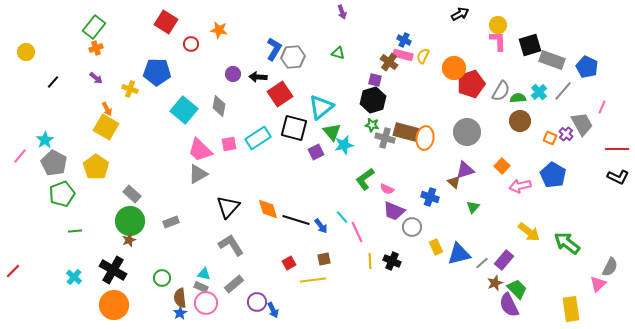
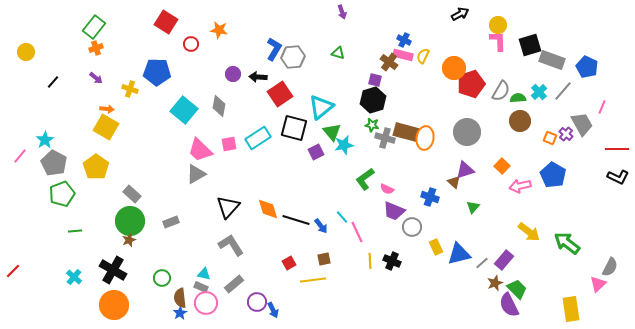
orange arrow at (107, 109): rotated 56 degrees counterclockwise
gray triangle at (198, 174): moved 2 px left
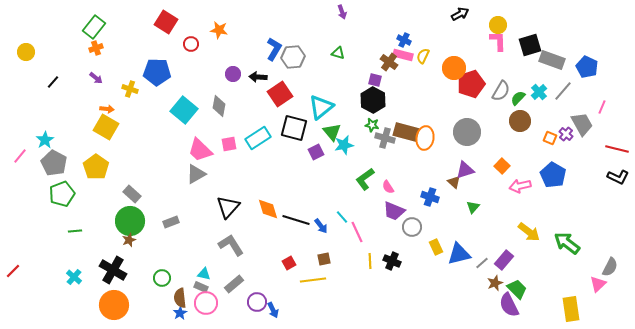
green semicircle at (518, 98): rotated 42 degrees counterclockwise
black hexagon at (373, 100): rotated 15 degrees counterclockwise
red line at (617, 149): rotated 15 degrees clockwise
pink semicircle at (387, 189): moved 1 px right, 2 px up; rotated 32 degrees clockwise
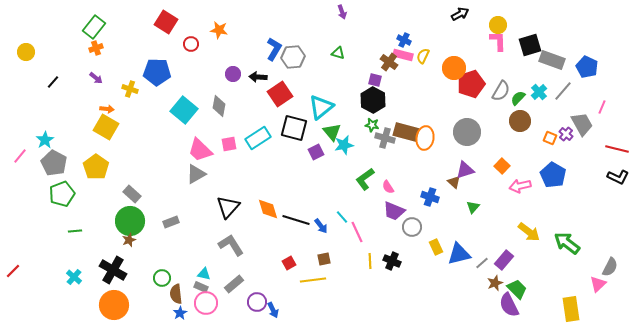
brown semicircle at (180, 298): moved 4 px left, 4 px up
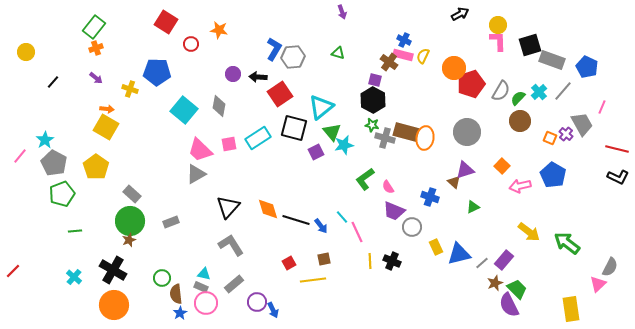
green triangle at (473, 207): rotated 24 degrees clockwise
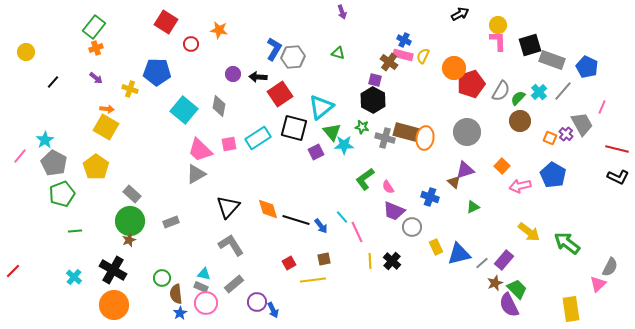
green star at (372, 125): moved 10 px left, 2 px down
cyan star at (344, 145): rotated 12 degrees clockwise
black cross at (392, 261): rotated 18 degrees clockwise
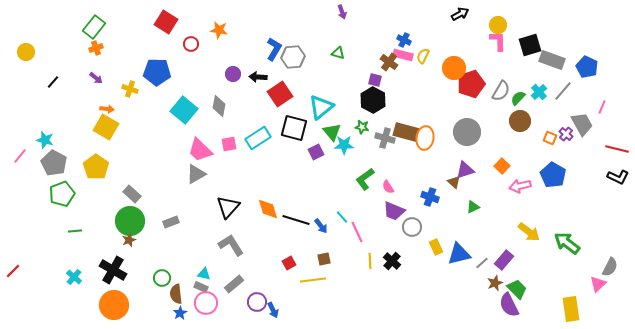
cyan star at (45, 140): rotated 24 degrees counterclockwise
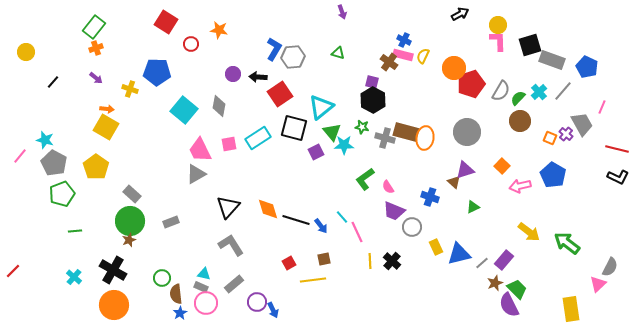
purple square at (375, 80): moved 3 px left, 2 px down
pink trapezoid at (200, 150): rotated 20 degrees clockwise
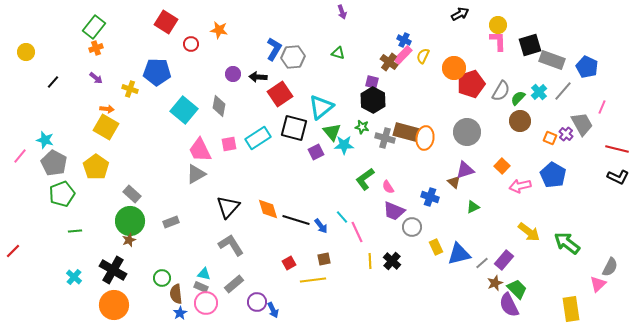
pink rectangle at (403, 55): rotated 60 degrees counterclockwise
red line at (13, 271): moved 20 px up
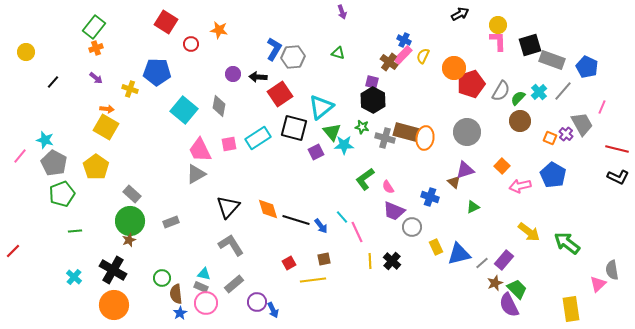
gray semicircle at (610, 267): moved 2 px right, 3 px down; rotated 144 degrees clockwise
